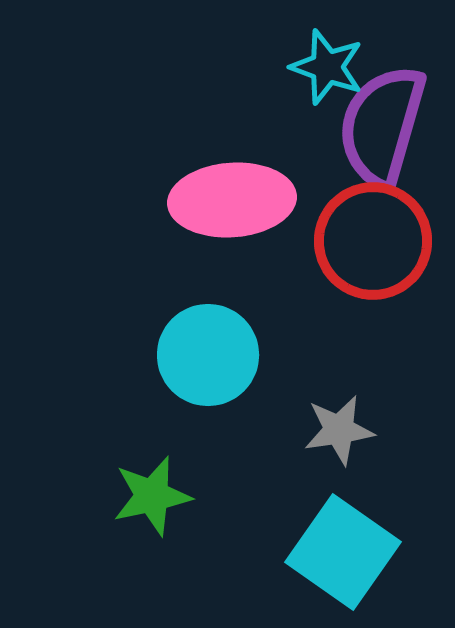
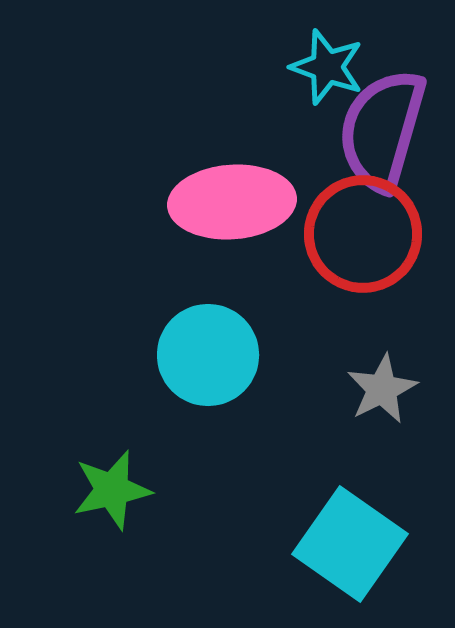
purple semicircle: moved 4 px down
pink ellipse: moved 2 px down
red circle: moved 10 px left, 7 px up
gray star: moved 43 px right, 41 px up; rotated 18 degrees counterclockwise
green star: moved 40 px left, 6 px up
cyan square: moved 7 px right, 8 px up
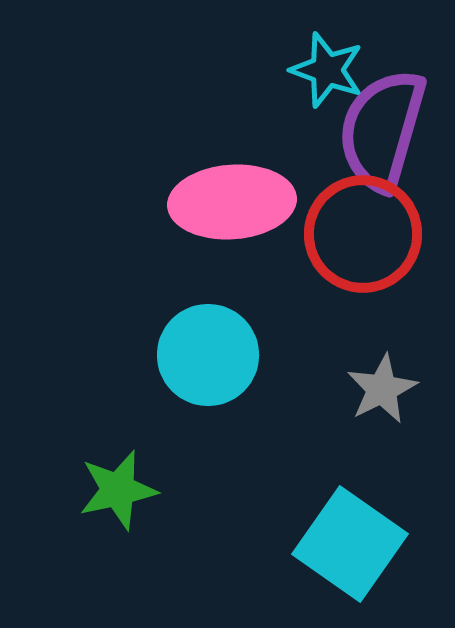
cyan star: moved 3 px down
green star: moved 6 px right
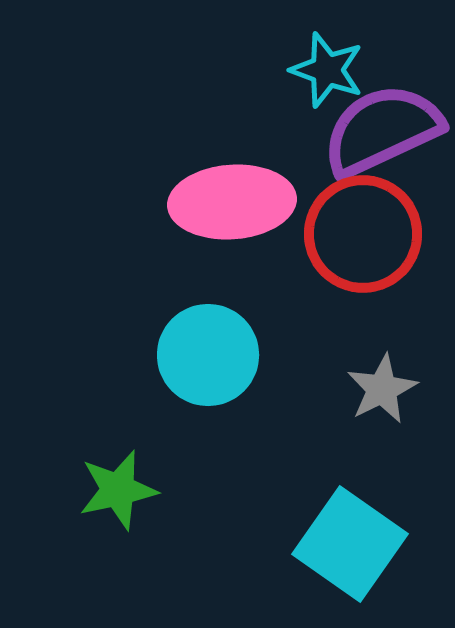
purple semicircle: rotated 49 degrees clockwise
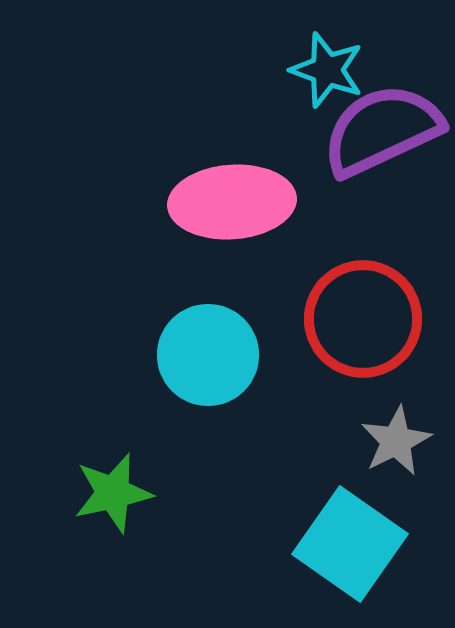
red circle: moved 85 px down
gray star: moved 14 px right, 52 px down
green star: moved 5 px left, 3 px down
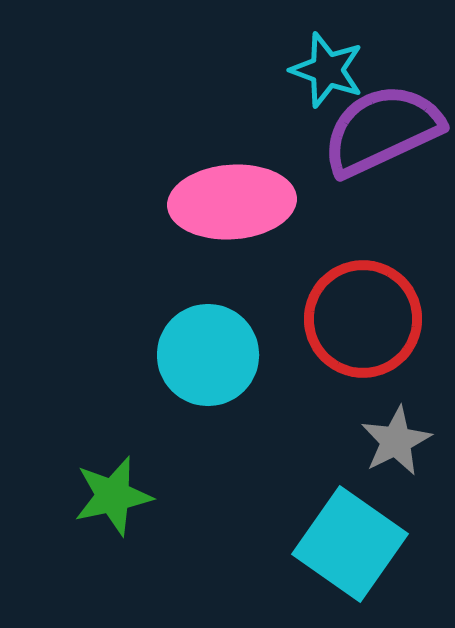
green star: moved 3 px down
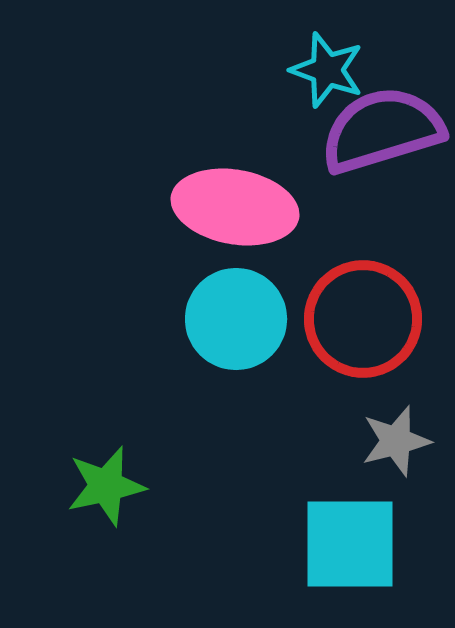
purple semicircle: rotated 8 degrees clockwise
pink ellipse: moved 3 px right, 5 px down; rotated 14 degrees clockwise
cyan circle: moved 28 px right, 36 px up
gray star: rotated 12 degrees clockwise
green star: moved 7 px left, 10 px up
cyan square: rotated 35 degrees counterclockwise
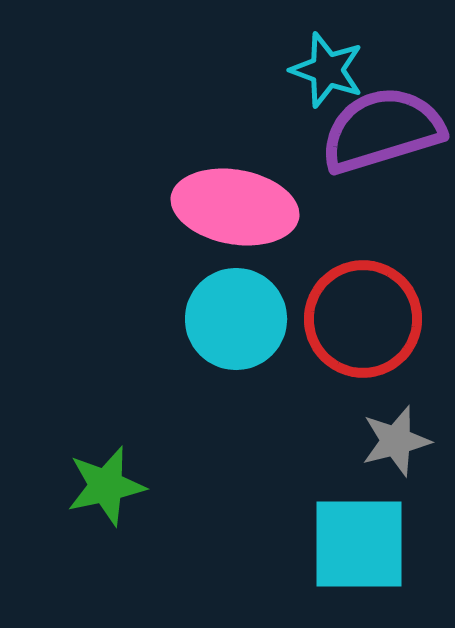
cyan square: moved 9 px right
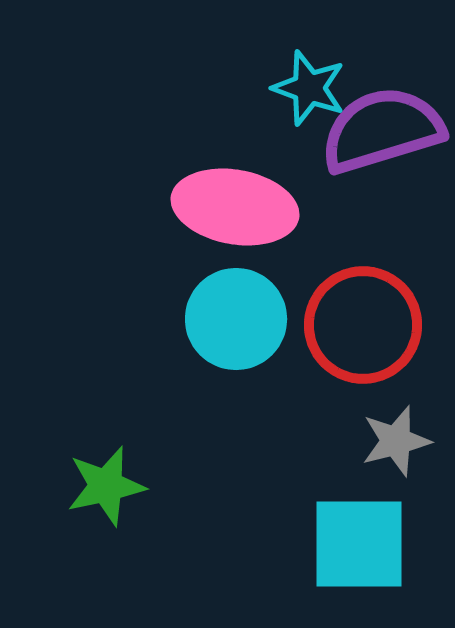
cyan star: moved 18 px left, 18 px down
red circle: moved 6 px down
